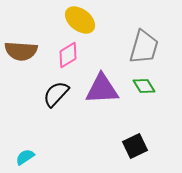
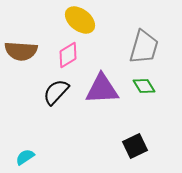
black semicircle: moved 2 px up
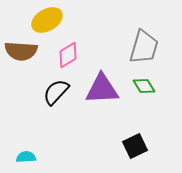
yellow ellipse: moved 33 px left; rotated 68 degrees counterclockwise
cyan semicircle: moved 1 px right; rotated 30 degrees clockwise
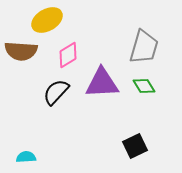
purple triangle: moved 6 px up
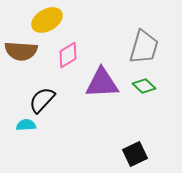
green diamond: rotated 15 degrees counterclockwise
black semicircle: moved 14 px left, 8 px down
black square: moved 8 px down
cyan semicircle: moved 32 px up
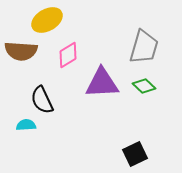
black semicircle: rotated 68 degrees counterclockwise
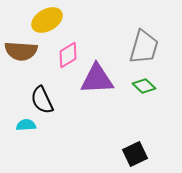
purple triangle: moved 5 px left, 4 px up
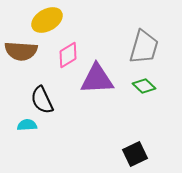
cyan semicircle: moved 1 px right
